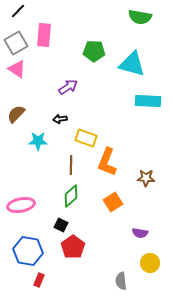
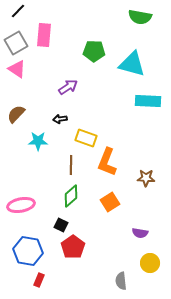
orange square: moved 3 px left
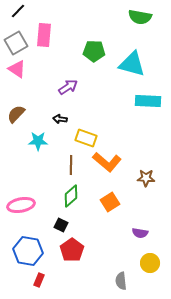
black arrow: rotated 16 degrees clockwise
orange L-shape: rotated 72 degrees counterclockwise
red pentagon: moved 1 px left, 3 px down
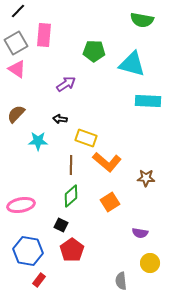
green semicircle: moved 2 px right, 3 px down
purple arrow: moved 2 px left, 3 px up
red rectangle: rotated 16 degrees clockwise
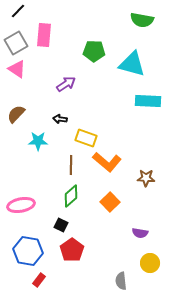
orange square: rotated 12 degrees counterclockwise
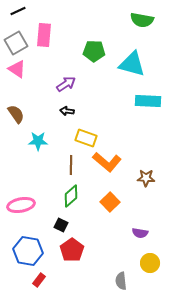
black line: rotated 21 degrees clockwise
brown semicircle: rotated 102 degrees clockwise
black arrow: moved 7 px right, 8 px up
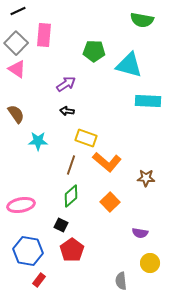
gray square: rotated 15 degrees counterclockwise
cyan triangle: moved 3 px left, 1 px down
brown line: rotated 18 degrees clockwise
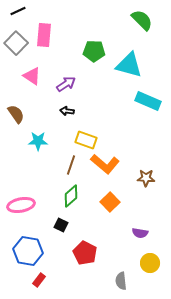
green semicircle: rotated 145 degrees counterclockwise
pink triangle: moved 15 px right, 7 px down
cyan rectangle: rotated 20 degrees clockwise
yellow rectangle: moved 2 px down
orange L-shape: moved 2 px left, 2 px down
red pentagon: moved 13 px right, 3 px down; rotated 10 degrees counterclockwise
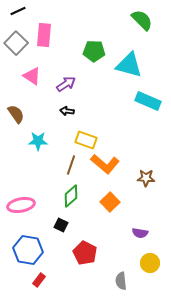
blue hexagon: moved 1 px up
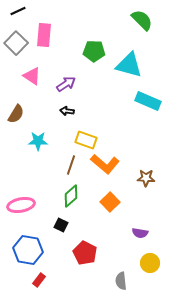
brown semicircle: rotated 66 degrees clockwise
